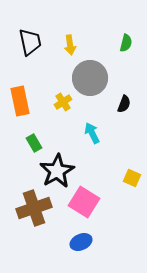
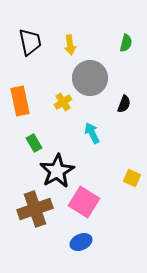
brown cross: moved 1 px right, 1 px down
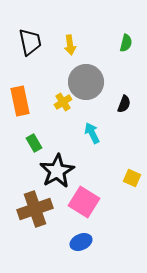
gray circle: moved 4 px left, 4 px down
